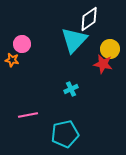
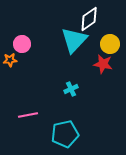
yellow circle: moved 5 px up
orange star: moved 2 px left; rotated 16 degrees counterclockwise
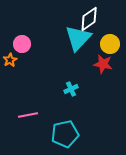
cyan triangle: moved 4 px right, 2 px up
orange star: rotated 24 degrees counterclockwise
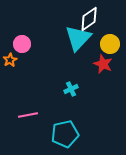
red star: rotated 12 degrees clockwise
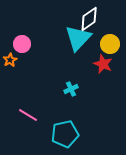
pink line: rotated 42 degrees clockwise
